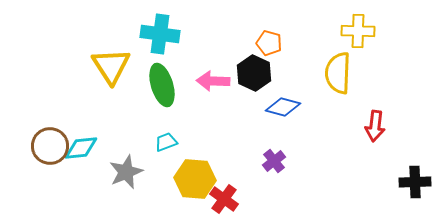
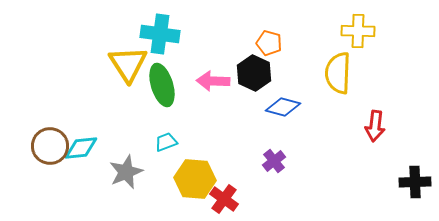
yellow triangle: moved 17 px right, 2 px up
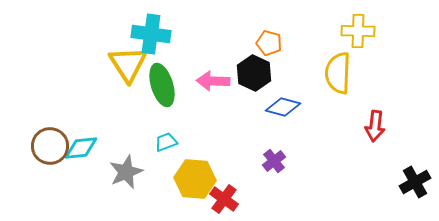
cyan cross: moved 9 px left
black cross: rotated 28 degrees counterclockwise
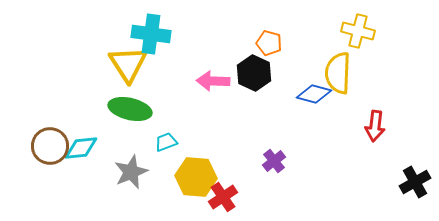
yellow cross: rotated 12 degrees clockwise
green ellipse: moved 32 px left, 24 px down; rotated 60 degrees counterclockwise
blue diamond: moved 31 px right, 13 px up
gray star: moved 5 px right
yellow hexagon: moved 1 px right, 2 px up
red cross: moved 1 px left, 2 px up; rotated 20 degrees clockwise
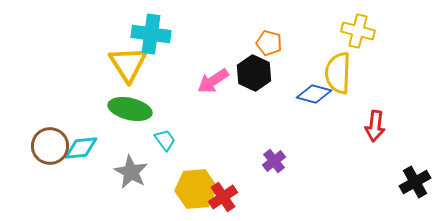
pink arrow: rotated 36 degrees counterclockwise
cyan trapezoid: moved 1 px left, 2 px up; rotated 75 degrees clockwise
gray star: rotated 20 degrees counterclockwise
yellow hexagon: moved 12 px down; rotated 9 degrees counterclockwise
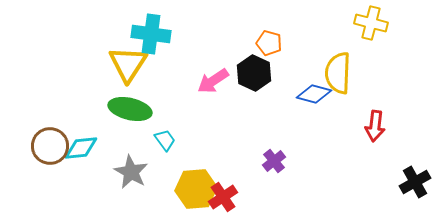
yellow cross: moved 13 px right, 8 px up
yellow triangle: rotated 6 degrees clockwise
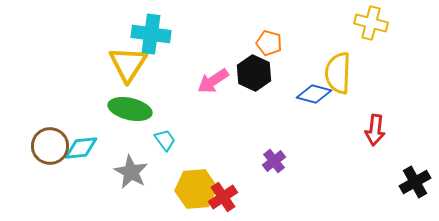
red arrow: moved 4 px down
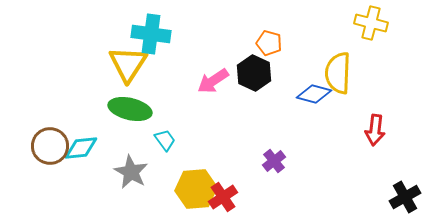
black cross: moved 10 px left, 15 px down
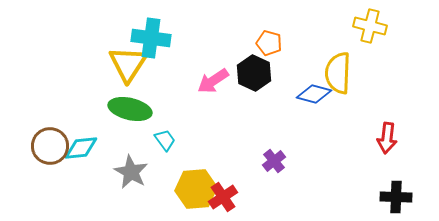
yellow cross: moved 1 px left, 3 px down
cyan cross: moved 4 px down
red arrow: moved 12 px right, 8 px down
black cross: moved 9 px left; rotated 32 degrees clockwise
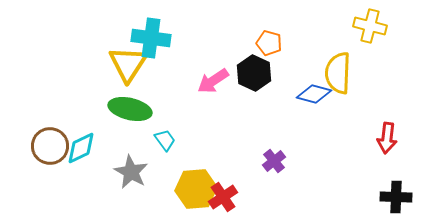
cyan diamond: rotated 20 degrees counterclockwise
